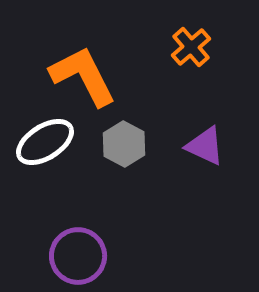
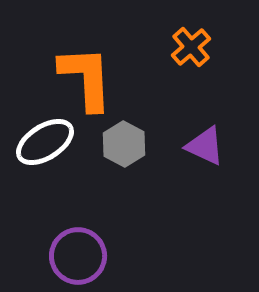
orange L-shape: moved 3 px right, 2 px down; rotated 24 degrees clockwise
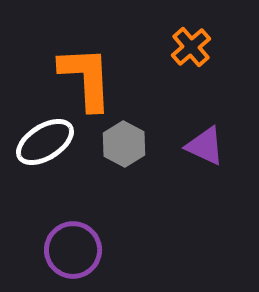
purple circle: moved 5 px left, 6 px up
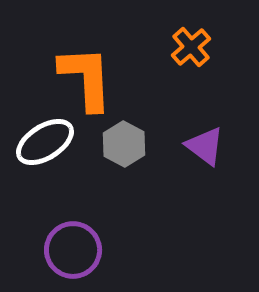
purple triangle: rotated 12 degrees clockwise
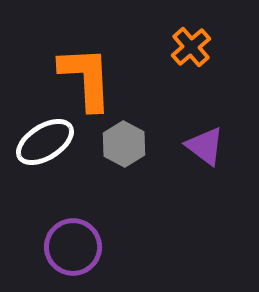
purple circle: moved 3 px up
